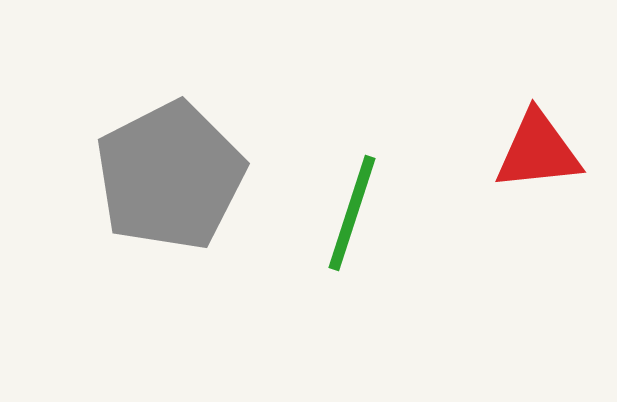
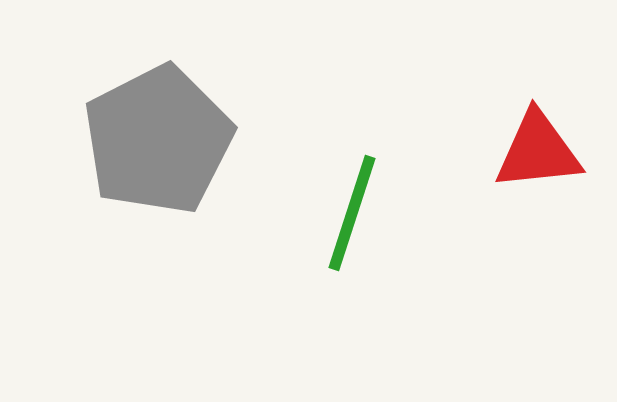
gray pentagon: moved 12 px left, 36 px up
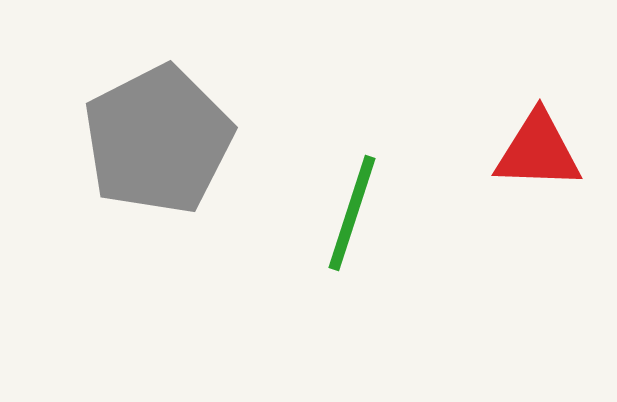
red triangle: rotated 8 degrees clockwise
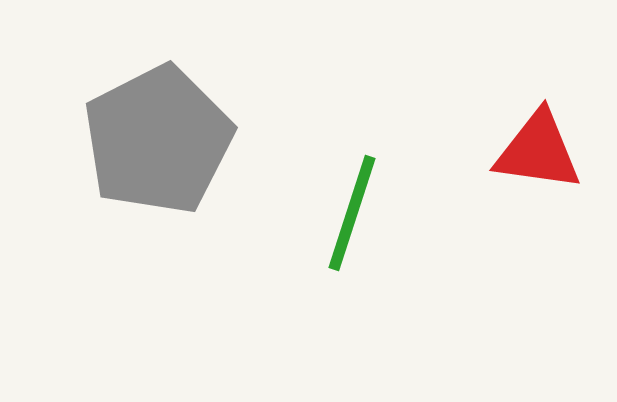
red triangle: rotated 6 degrees clockwise
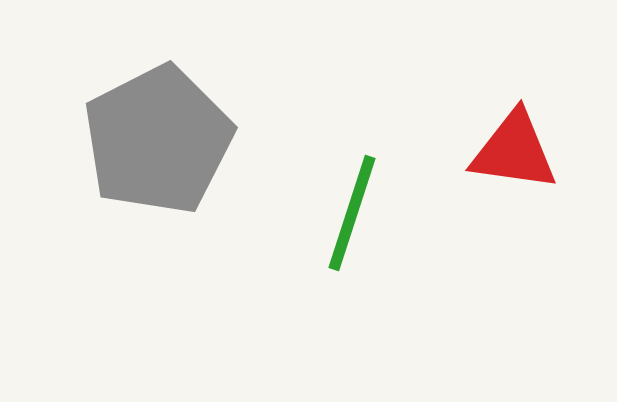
red triangle: moved 24 px left
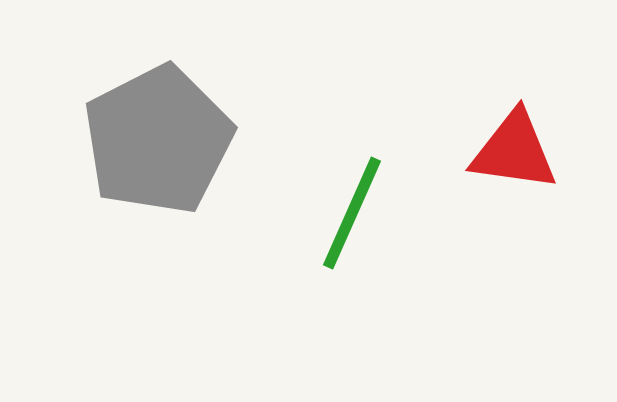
green line: rotated 6 degrees clockwise
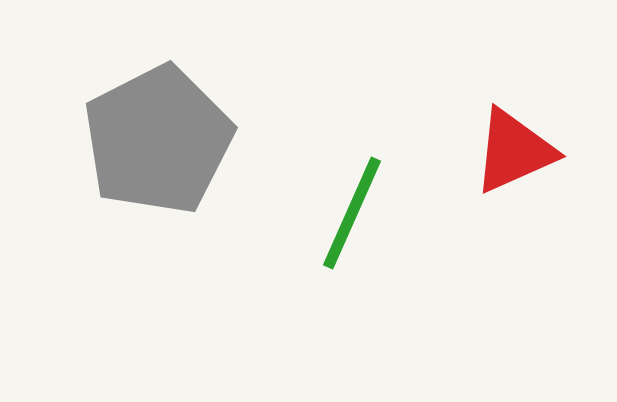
red triangle: rotated 32 degrees counterclockwise
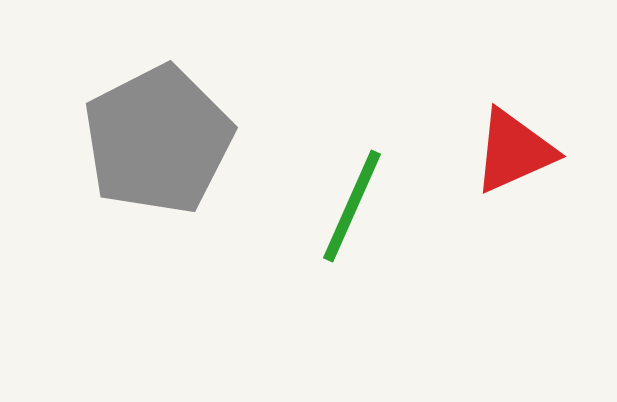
green line: moved 7 px up
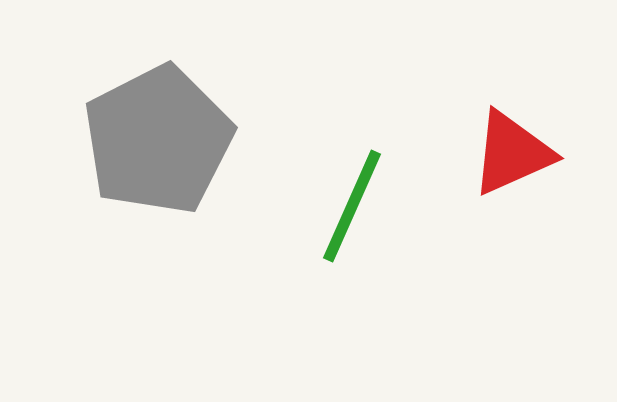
red triangle: moved 2 px left, 2 px down
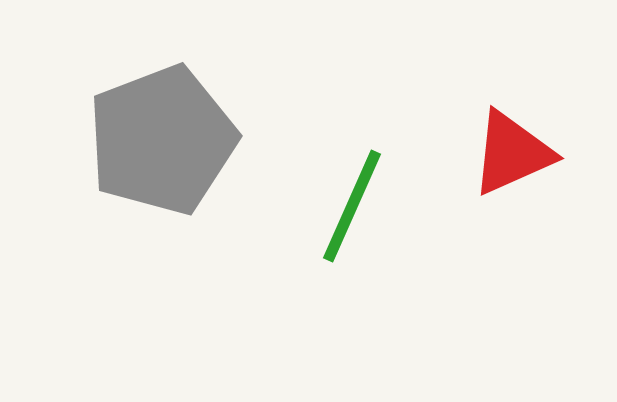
gray pentagon: moved 4 px right; rotated 6 degrees clockwise
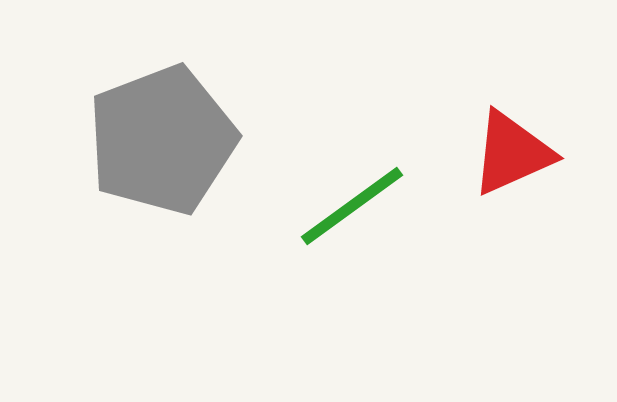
green line: rotated 30 degrees clockwise
